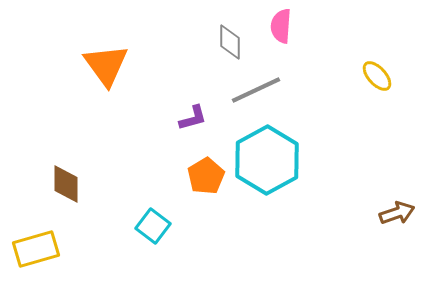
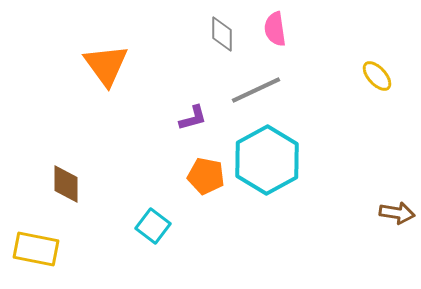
pink semicircle: moved 6 px left, 3 px down; rotated 12 degrees counterclockwise
gray diamond: moved 8 px left, 8 px up
orange pentagon: rotated 30 degrees counterclockwise
brown arrow: rotated 28 degrees clockwise
yellow rectangle: rotated 27 degrees clockwise
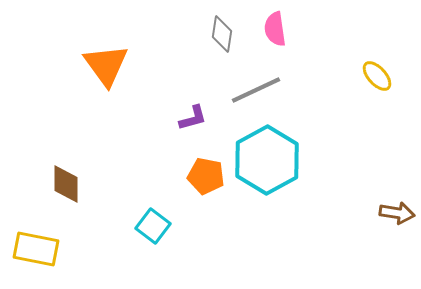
gray diamond: rotated 9 degrees clockwise
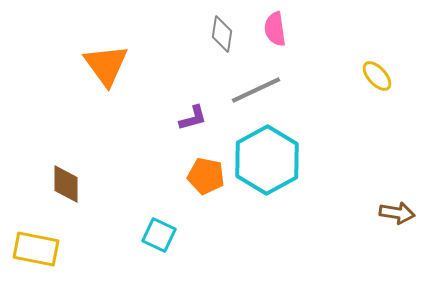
cyan square: moved 6 px right, 9 px down; rotated 12 degrees counterclockwise
